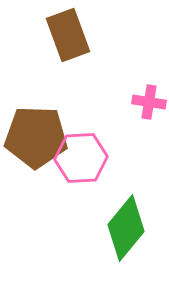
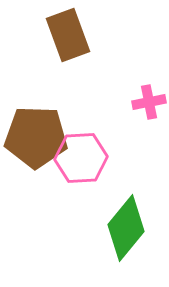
pink cross: rotated 20 degrees counterclockwise
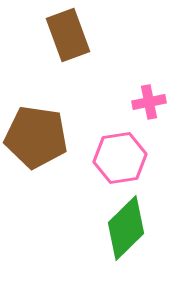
brown pentagon: rotated 6 degrees clockwise
pink hexagon: moved 39 px right; rotated 6 degrees counterclockwise
green diamond: rotated 6 degrees clockwise
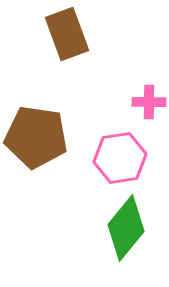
brown rectangle: moved 1 px left, 1 px up
pink cross: rotated 12 degrees clockwise
green diamond: rotated 6 degrees counterclockwise
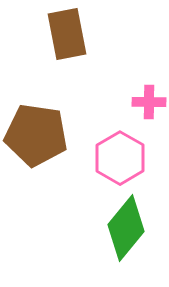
brown rectangle: rotated 9 degrees clockwise
brown pentagon: moved 2 px up
pink hexagon: rotated 21 degrees counterclockwise
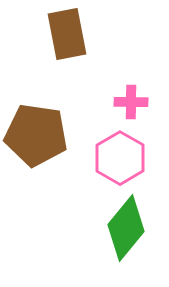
pink cross: moved 18 px left
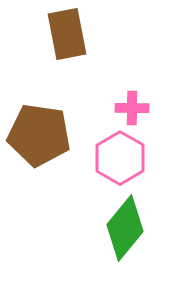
pink cross: moved 1 px right, 6 px down
brown pentagon: moved 3 px right
green diamond: moved 1 px left
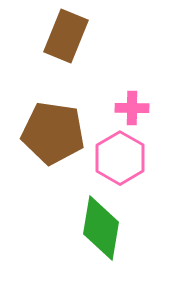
brown rectangle: moved 1 px left, 2 px down; rotated 33 degrees clockwise
brown pentagon: moved 14 px right, 2 px up
green diamond: moved 24 px left; rotated 30 degrees counterclockwise
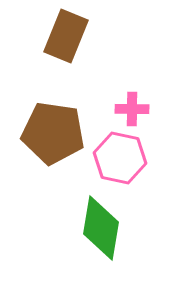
pink cross: moved 1 px down
pink hexagon: rotated 18 degrees counterclockwise
